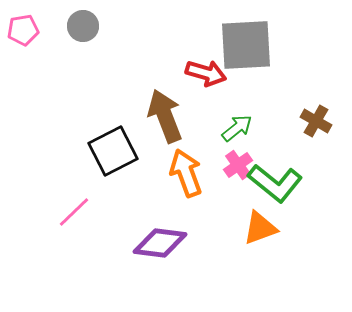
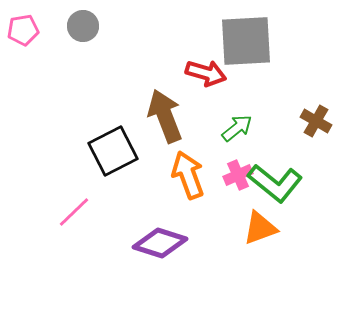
gray square: moved 4 px up
pink cross: moved 10 px down; rotated 12 degrees clockwise
orange arrow: moved 2 px right, 2 px down
purple diamond: rotated 10 degrees clockwise
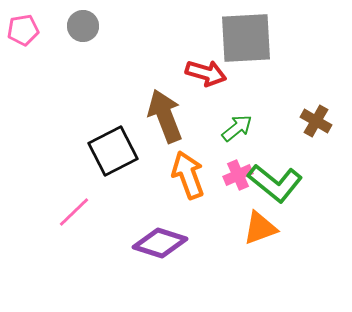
gray square: moved 3 px up
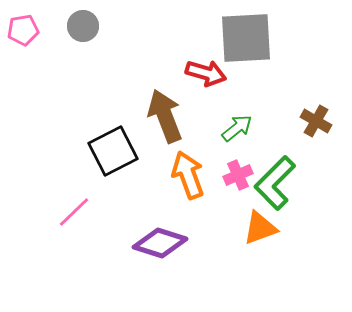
green L-shape: rotated 96 degrees clockwise
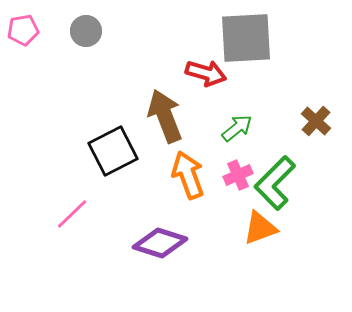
gray circle: moved 3 px right, 5 px down
brown cross: rotated 12 degrees clockwise
pink line: moved 2 px left, 2 px down
